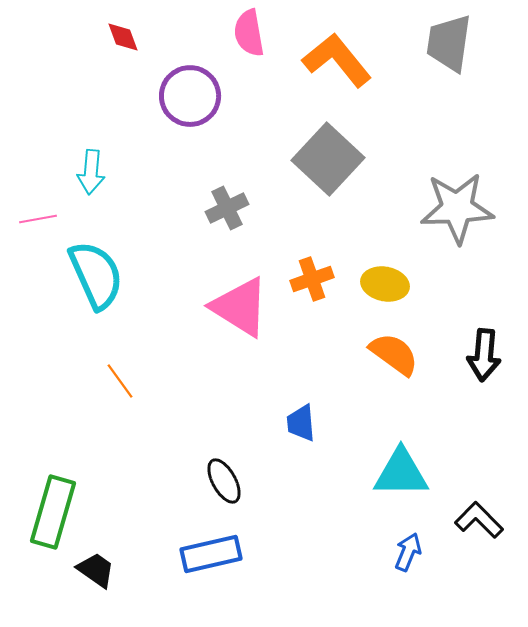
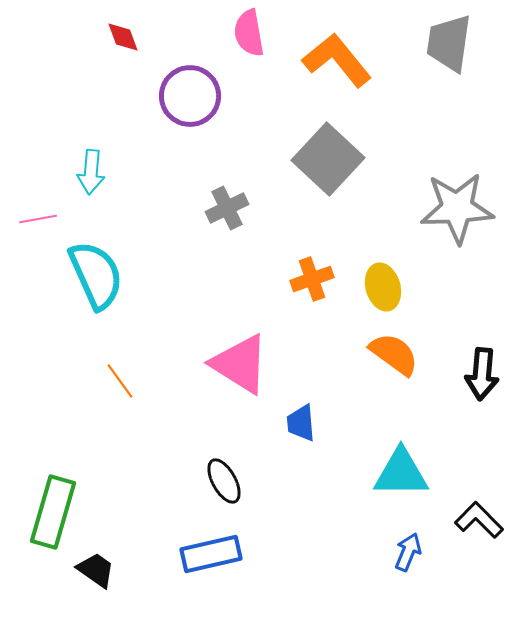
yellow ellipse: moved 2 px left, 3 px down; rotated 63 degrees clockwise
pink triangle: moved 57 px down
black arrow: moved 2 px left, 19 px down
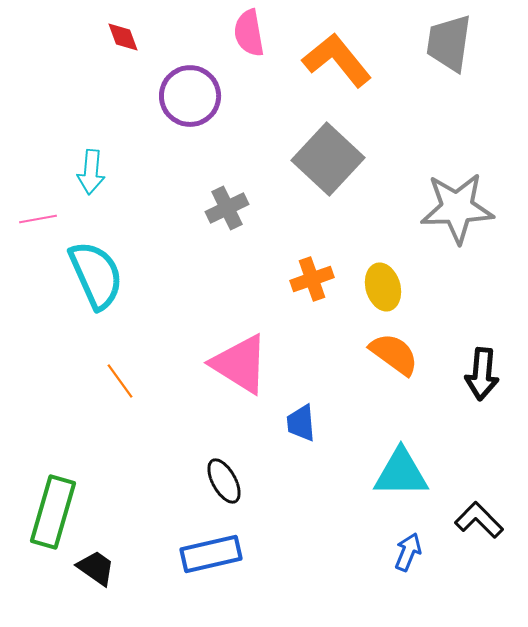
black trapezoid: moved 2 px up
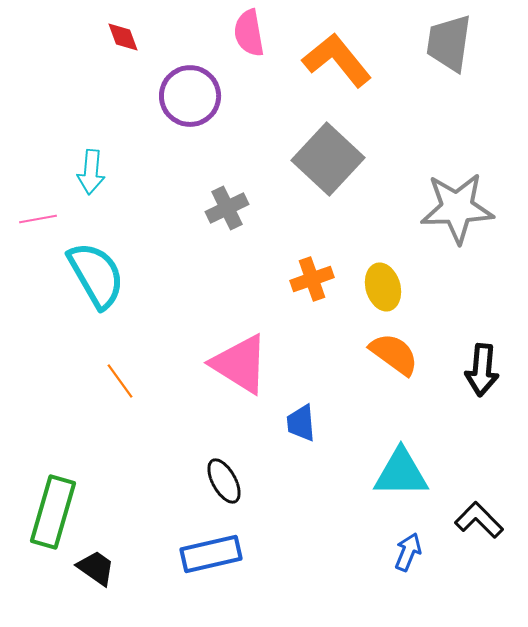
cyan semicircle: rotated 6 degrees counterclockwise
black arrow: moved 4 px up
